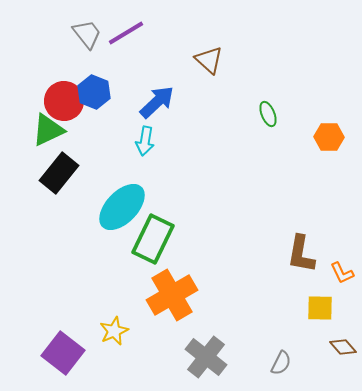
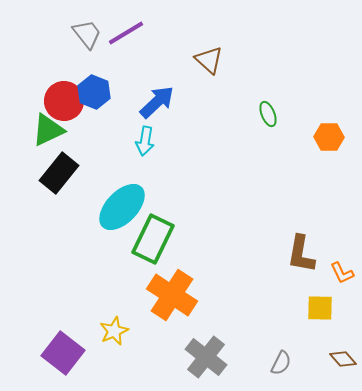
orange cross: rotated 27 degrees counterclockwise
brown diamond: moved 12 px down
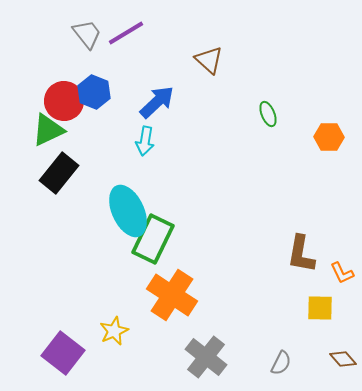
cyan ellipse: moved 6 px right, 4 px down; rotated 69 degrees counterclockwise
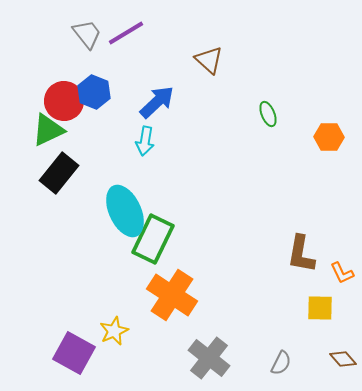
cyan ellipse: moved 3 px left
purple square: moved 11 px right; rotated 9 degrees counterclockwise
gray cross: moved 3 px right, 1 px down
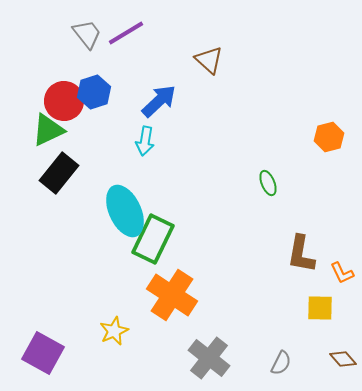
blue hexagon: rotated 20 degrees clockwise
blue arrow: moved 2 px right, 1 px up
green ellipse: moved 69 px down
orange hexagon: rotated 16 degrees counterclockwise
purple square: moved 31 px left
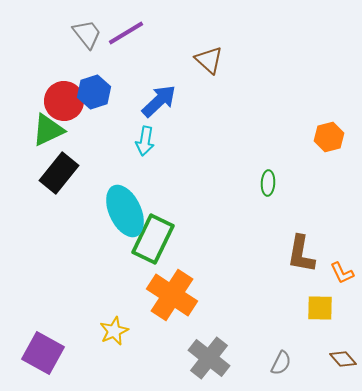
green ellipse: rotated 25 degrees clockwise
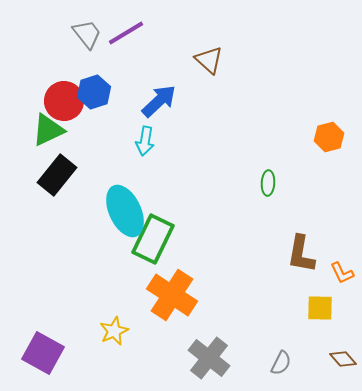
black rectangle: moved 2 px left, 2 px down
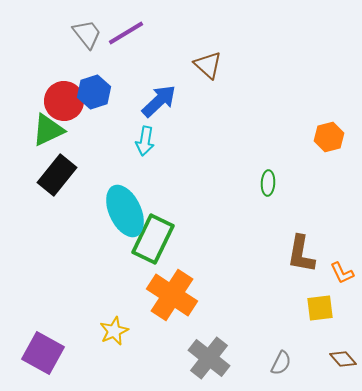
brown triangle: moved 1 px left, 5 px down
yellow square: rotated 8 degrees counterclockwise
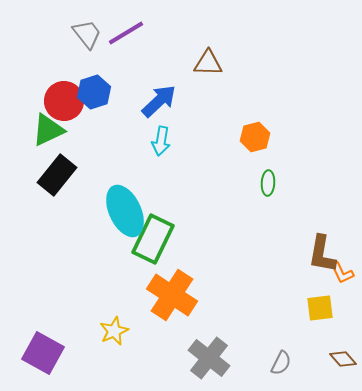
brown triangle: moved 2 px up; rotated 40 degrees counterclockwise
orange hexagon: moved 74 px left
cyan arrow: moved 16 px right
brown L-shape: moved 21 px right
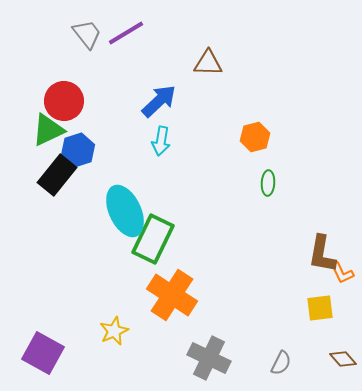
blue hexagon: moved 16 px left, 58 px down
gray cross: rotated 12 degrees counterclockwise
